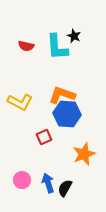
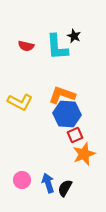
red square: moved 31 px right, 2 px up
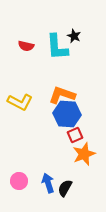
pink circle: moved 3 px left, 1 px down
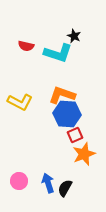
cyan L-shape: moved 1 px right, 6 px down; rotated 68 degrees counterclockwise
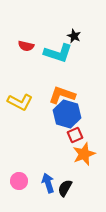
blue hexagon: rotated 12 degrees clockwise
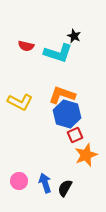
orange star: moved 2 px right, 1 px down
blue arrow: moved 3 px left
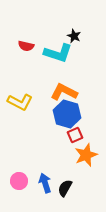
orange L-shape: moved 2 px right, 3 px up; rotated 8 degrees clockwise
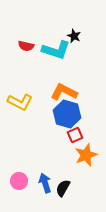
cyan L-shape: moved 2 px left, 3 px up
black semicircle: moved 2 px left
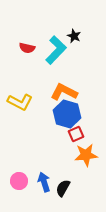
red semicircle: moved 1 px right, 2 px down
cyan L-shape: rotated 64 degrees counterclockwise
red square: moved 1 px right, 1 px up
orange star: rotated 15 degrees clockwise
blue arrow: moved 1 px left, 1 px up
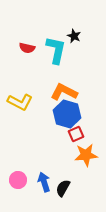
cyan L-shape: rotated 32 degrees counterclockwise
pink circle: moved 1 px left, 1 px up
